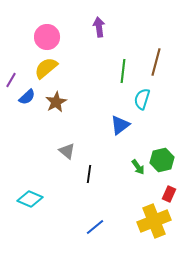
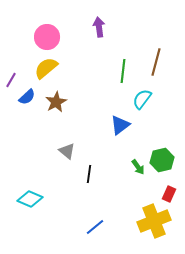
cyan semicircle: rotated 20 degrees clockwise
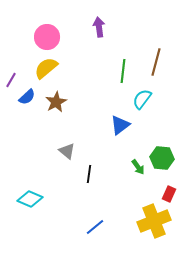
green hexagon: moved 2 px up; rotated 20 degrees clockwise
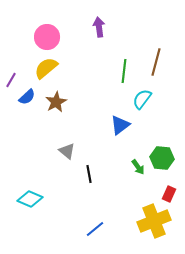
green line: moved 1 px right
black line: rotated 18 degrees counterclockwise
blue line: moved 2 px down
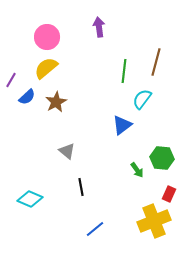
blue triangle: moved 2 px right
green arrow: moved 1 px left, 3 px down
black line: moved 8 px left, 13 px down
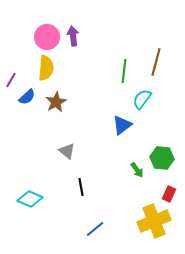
purple arrow: moved 26 px left, 9 px down
yellow semicircle: rotated 135 degrees clockwise
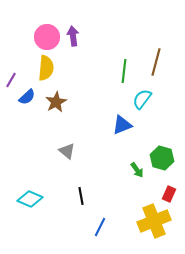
blue triangle: rotated 15 degrees clockwise
green hexagon: rotated 10 degrees clockwise
black line: moved 9 px down
blue line: moved 5 px right, 2 px up; rotated 24 degrees counterclockwise
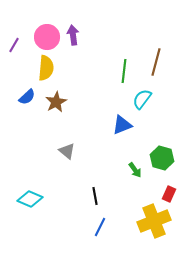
purple arrow: moved 1 px up
purple line: moved 3 px right, 35 px up
green arrow: moved 2 px left
black line: moved 14 px right
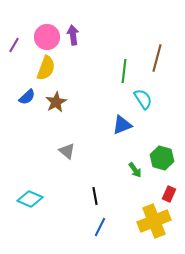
brown line: moved 1 px right, 4 px up
yellow semicircle: rotated 15 degrees clockwise
cyan semicircle: moved 1 px right; rotated 110 degrees clockwise
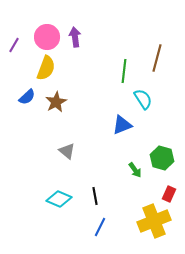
purple arrow: moved 2 px right, 2 px down
cyan diamond: moved 29 px right
